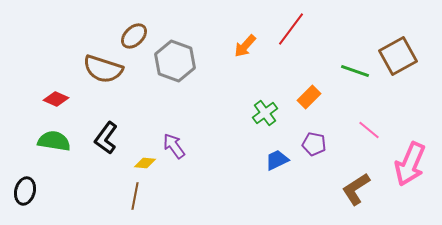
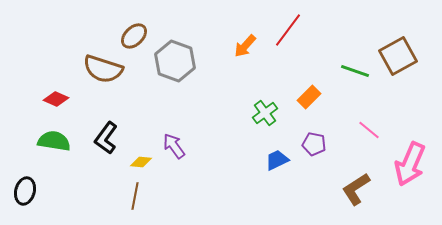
red line: moved 3 px left, 1 px down
yellow diamond: moved 4 px left, 1 px up
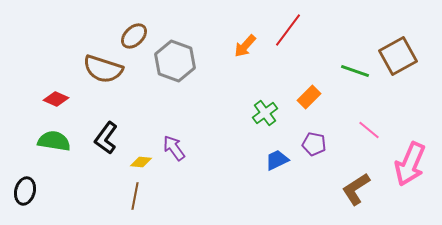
purple arrow: moved 2 px down
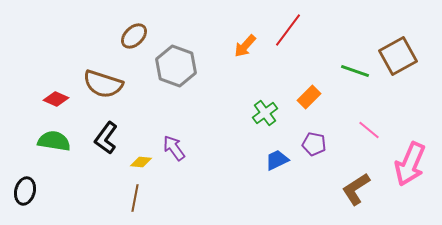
gray hexagon: moved 1 px right, 5 px down
brown semicircle: moved 15 px down
brown line: moved 2 px down
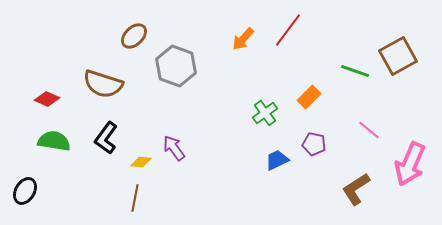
orange arrow: moved 2 px left, 7 px up
red diamond: moved 9 px left
black ellipse: rotated 16 degrees clockwise
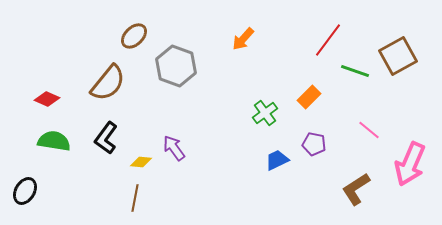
red line: moved 40 px right, 10 px down
brown semicircle: moved 5 px right, 1 px up; rotated 69 degrees counterclockwise
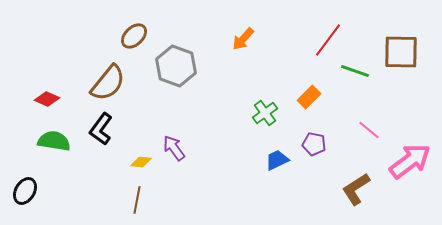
brown square: moved 3 px right, 4 px up; rotated 30 degrees clockwise
black L-shape: moved 5 px left, 9 px up
pink arrow: moved 3 px up; rotated 150 degrees counterclockwise
brown line: moved 2 px right, 2 px down
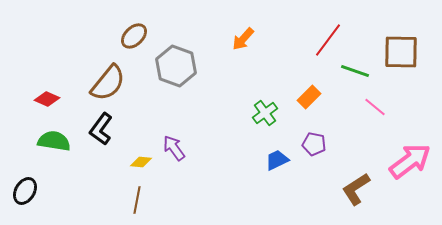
pink line: moved 6 px right, 23 px up
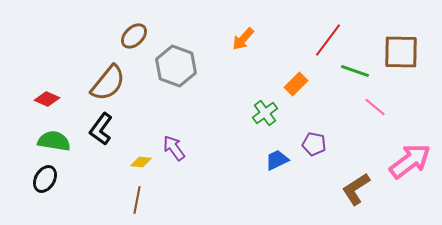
orange rectangle: moved 13 px left, 13 px up
black ellipse: moved 20 px right, 12 px up
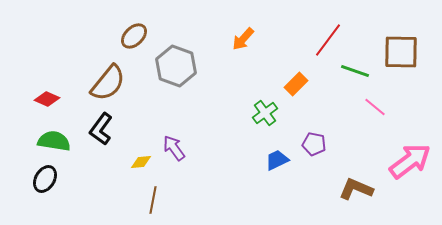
yellow diamond: rotated 10 degrees counterclockwise
brown L-shape: rotated 56 degrees clockwise
brown line: moved 16 px right
